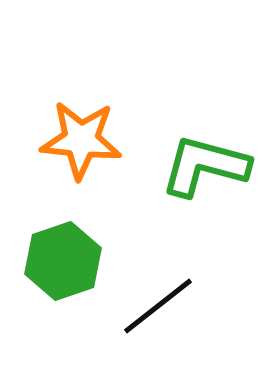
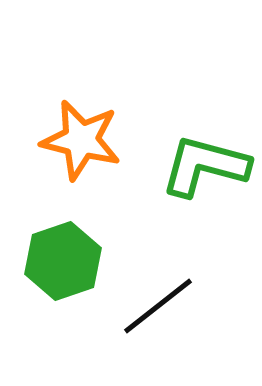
orange star: rotated 8 degrees clockwise
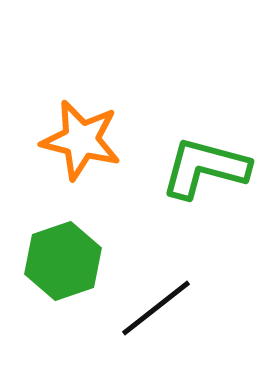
green L-shape: moved 2 px down
black line: moved 2 px left, 2 px down
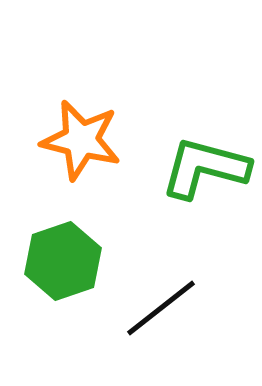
black line: moved 5 px right
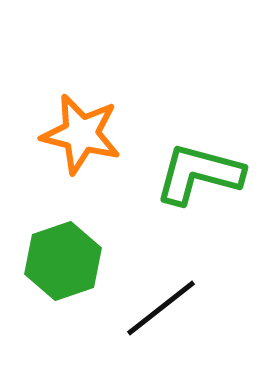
orange star: moved 6 px up
green L-shape: moved 6 px left, 6 px down
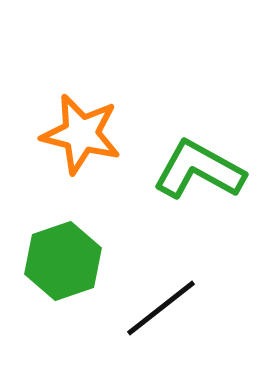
green L-shape: moved 4 px up; rotated 14 degrees clockwise
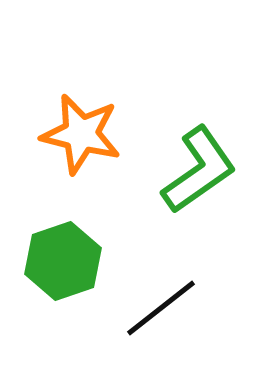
green L-shape: rotated 116 degrees clockwise
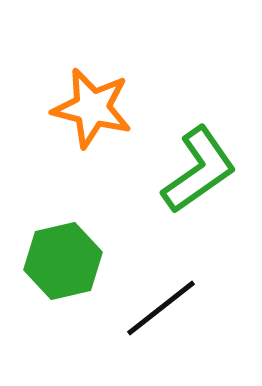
orange star: moved 11 px right, 26 px up
green hexagon: rotated 6 degrees clockwise
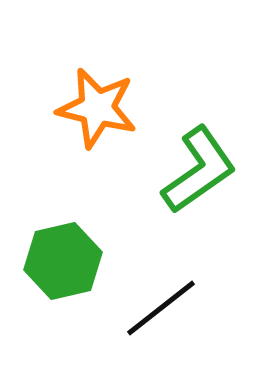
orange star: moved 5 px right
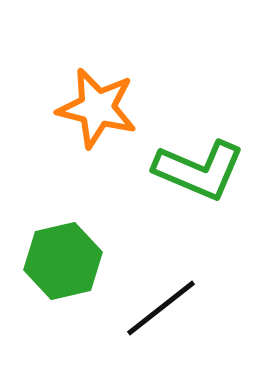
green L-shape: rotated 58 degrees clockwise
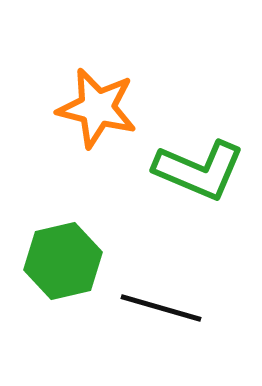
black line: rotated 54 degrees clockwise
